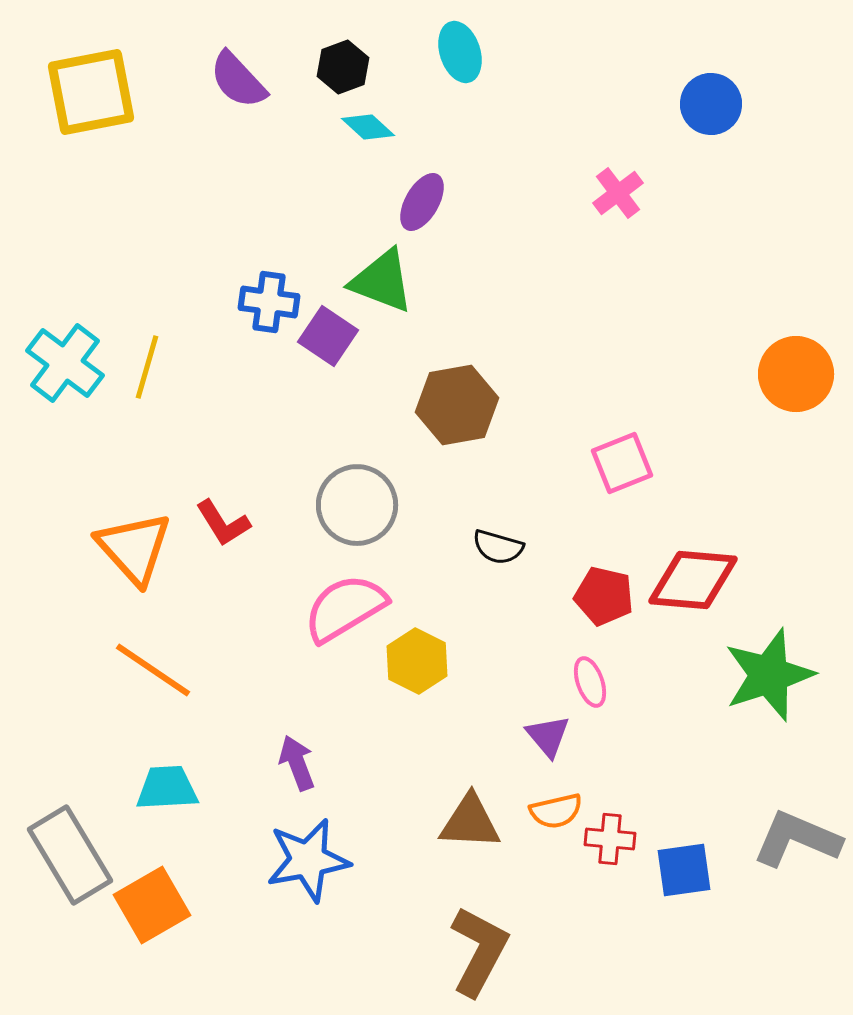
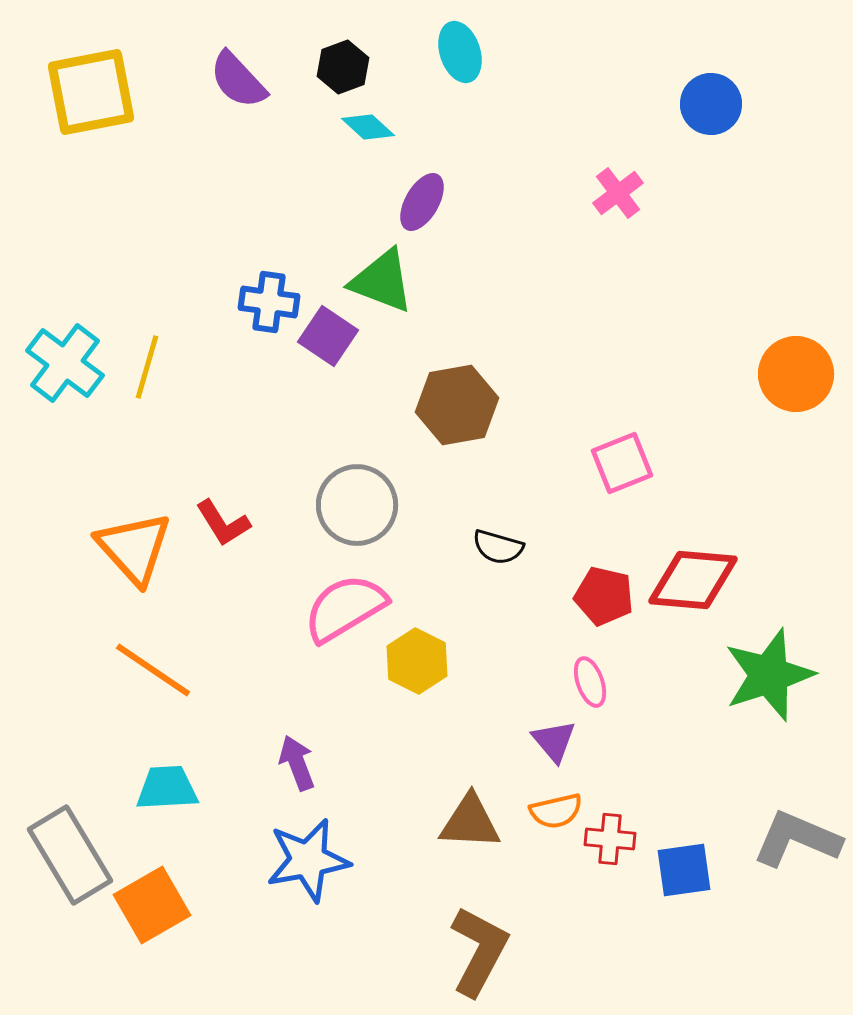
purple triangle: moved 6 px right, 5 px down
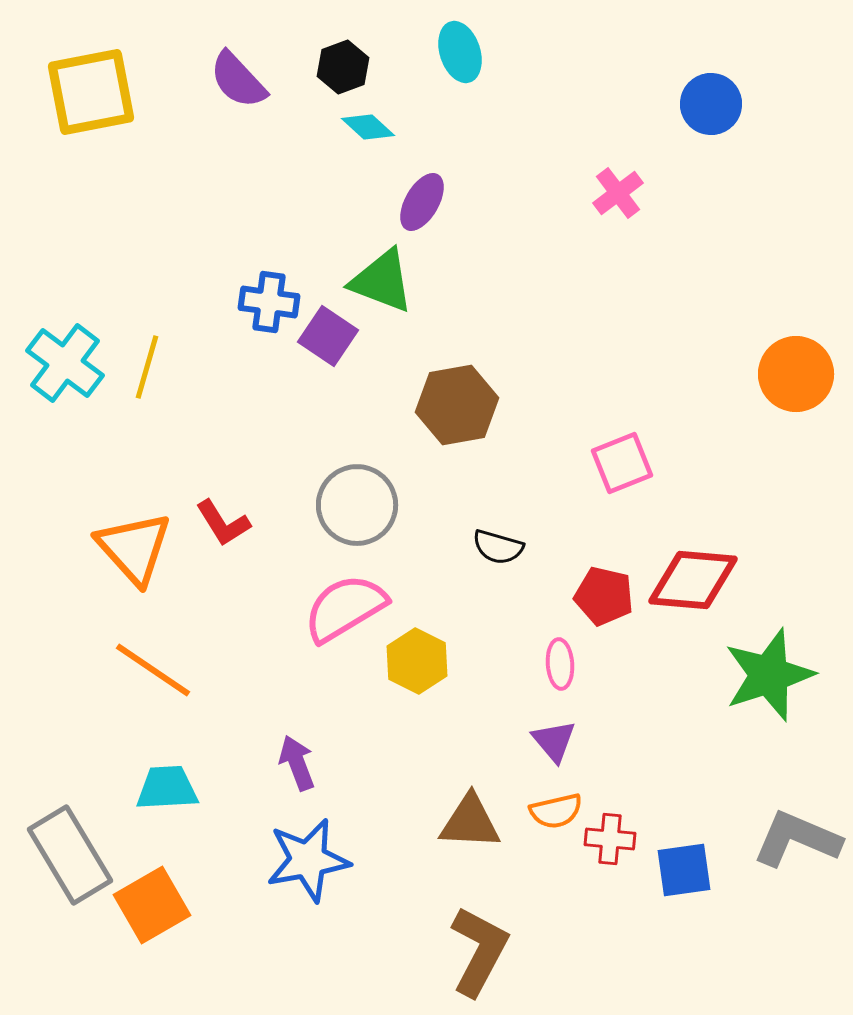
pink ellipse: moved 30 px left, 18 px up; rotated 15 degrees clockwise
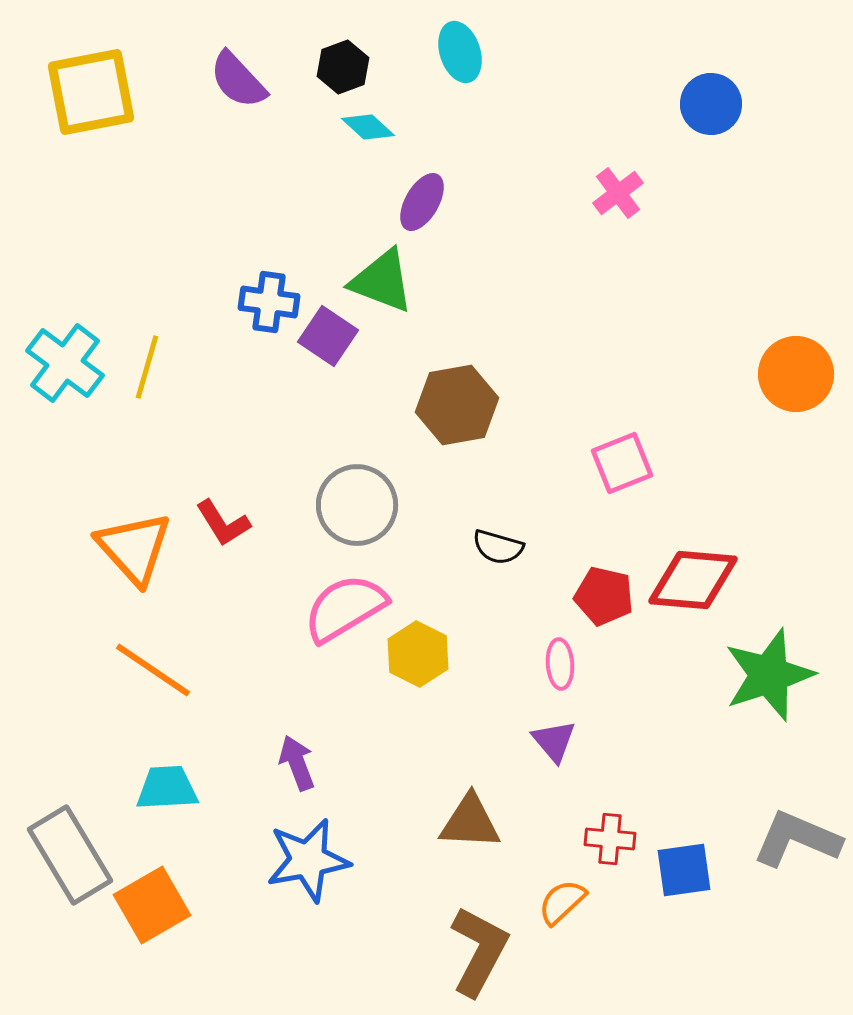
yellow hexagon: moved 1 px right, 7 px up
orange semicircle: moved 6 px right, 91 px down; rotated 150 degrees clockwise
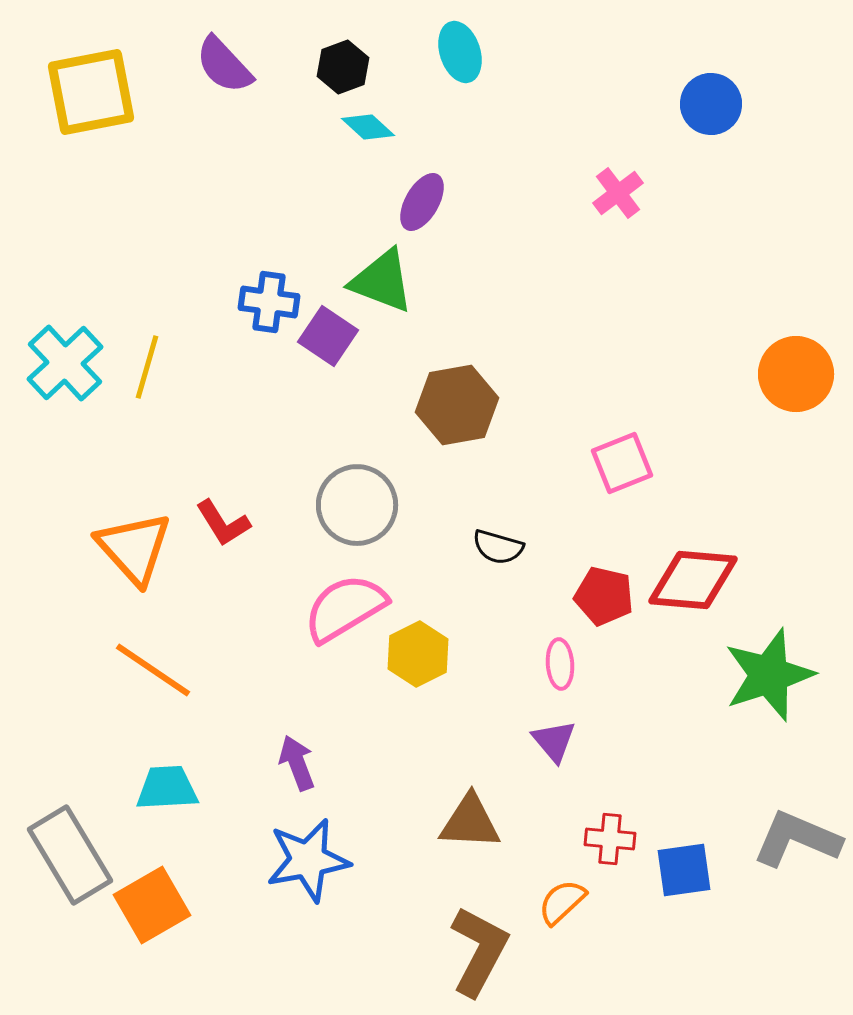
purple semicircle: moved 14 px left, 15 px up
cyan cross: rotated 10 degrees clockwise
yellow hexagon: rotated 6 degrees clockwise
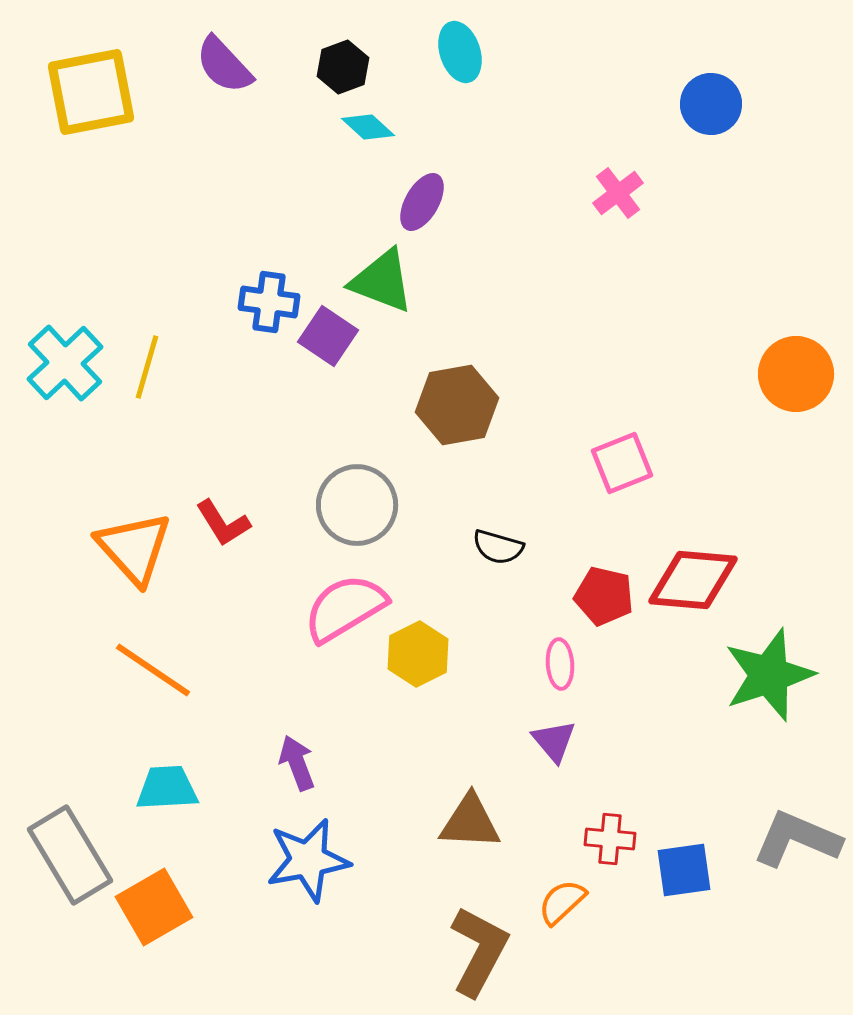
orange square: moved 2 px right, 2 px down
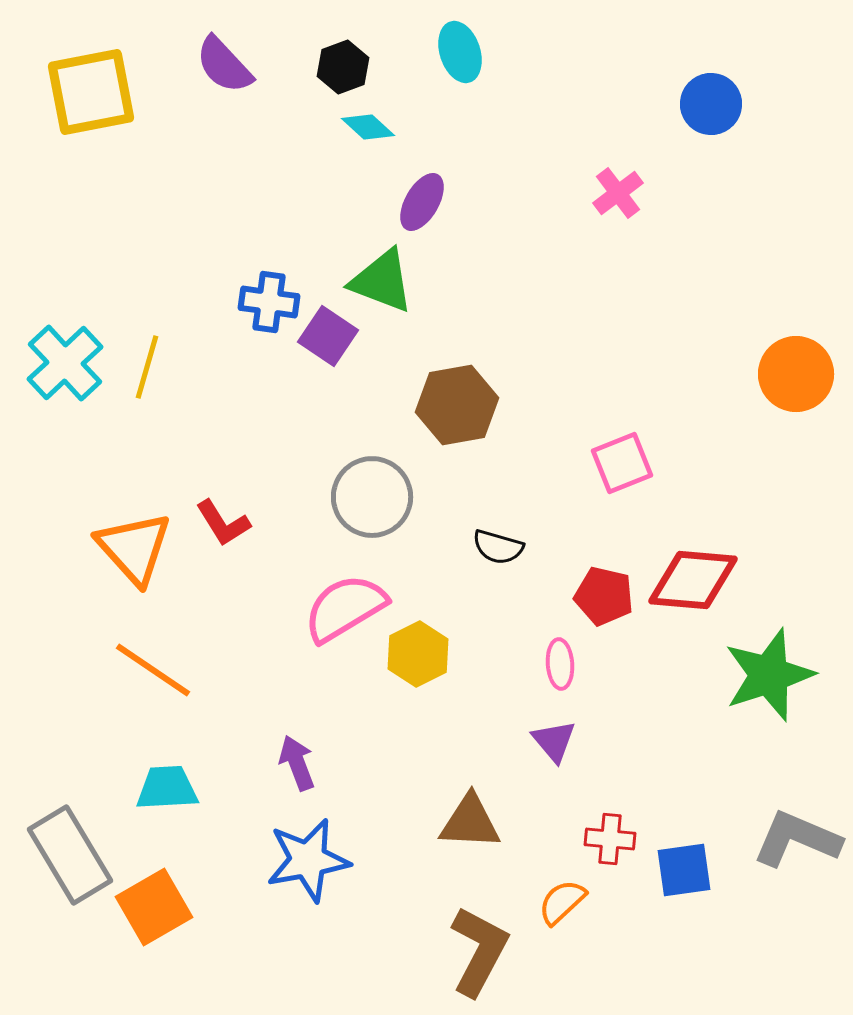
gray circle: moved 15 px right, 8 px up
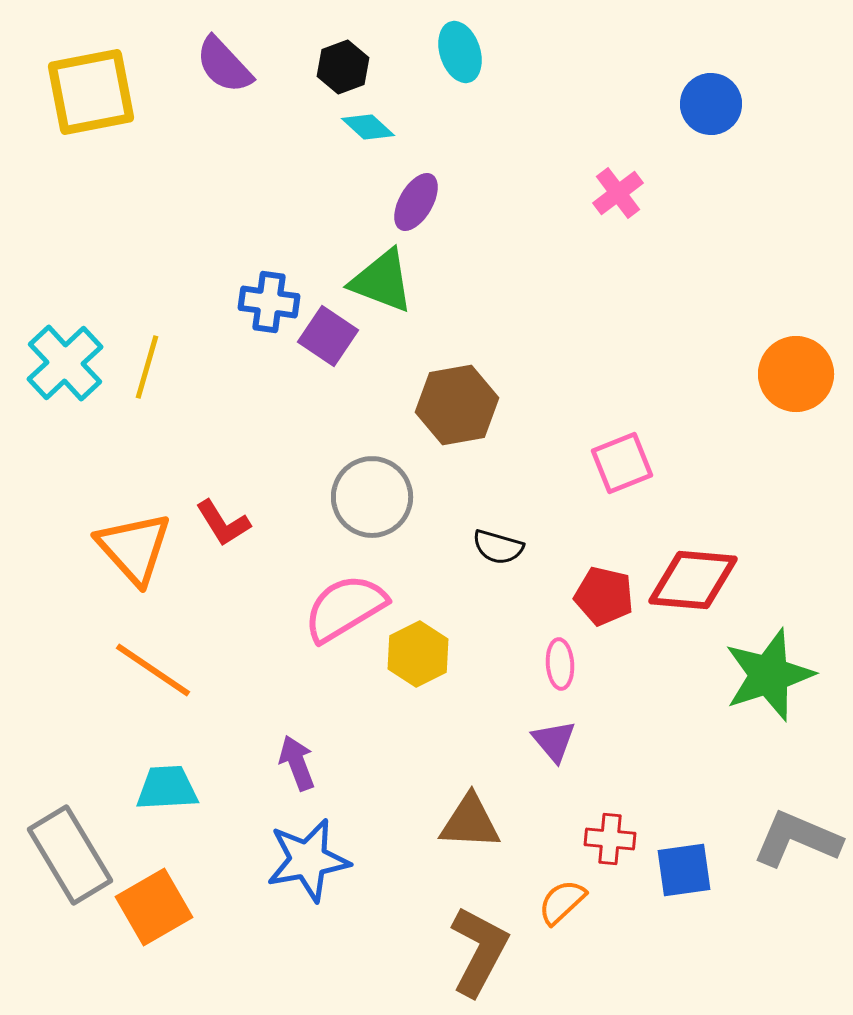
purple ellipse: moved 6 px left
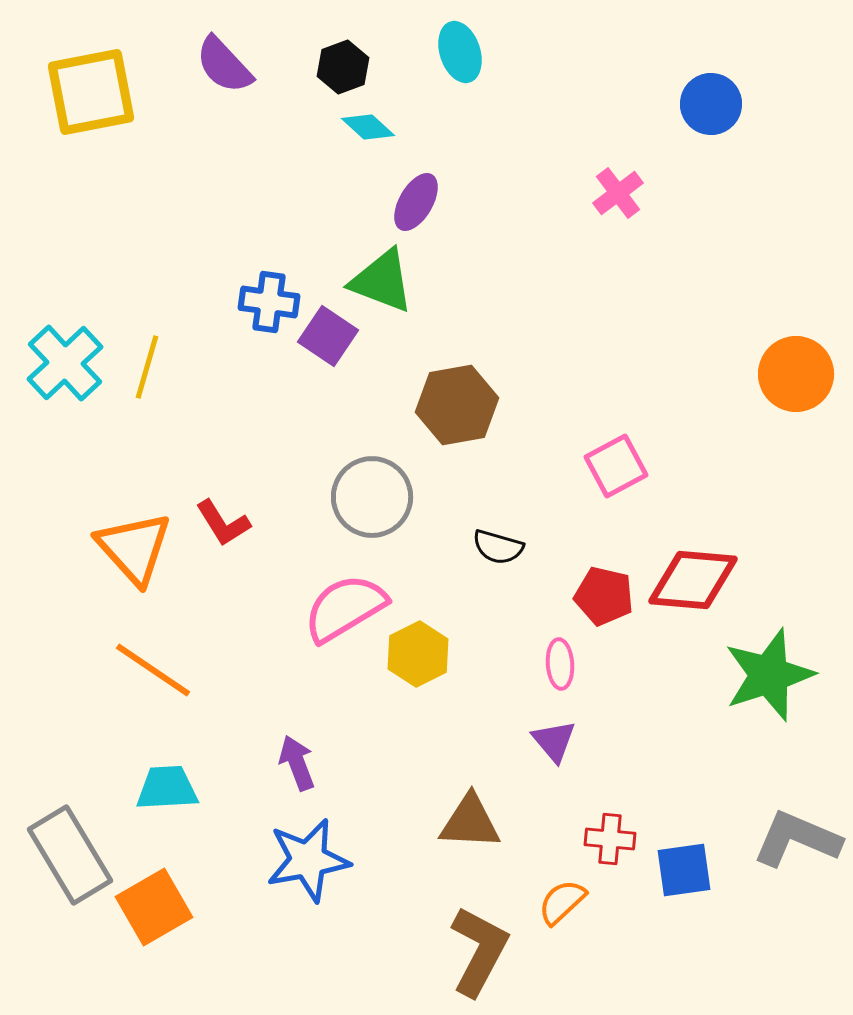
pink square: moved 6 px left, 3 px down; rotated 6 degrees counterclockwise
